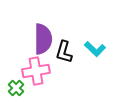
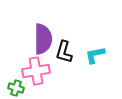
cyan L-shape: moved 6 px down; rotated 125 degrees clockwise
green cross: rotated 28 degrees counterclockwise
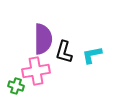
cyan L-shape: moved 3 px left
green cross: moved 2 px up
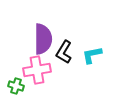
black L-shape: rotated 15 degrees clockwise
pink cross: moved 1 px right, 1 px up
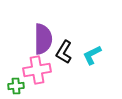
cyan L-shape: rotated 15 degrees counterclockwise
green cross: rotated 21 degrees counterclockwise
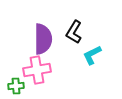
black L-shape: moved 10 px right, 20 px up
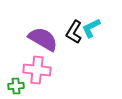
purple semicircle: rotated 60 degrees counterclockwise
cyan L-shape: moved 1 px left, 27 px up
pink cross: rotated 16 degrees clockwise
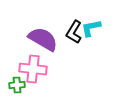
cyan L-shape: rotated 15 degrees clockwise
pink cross: moved 4 px left, 1 px up
green cross: moved 1 px right, 1 px up
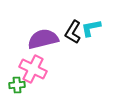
black L-shape: moved 1 px left
purple semicircle: rotated 44 degrees counterclockwise
pink cross: rotated 20 degrees clockwise
